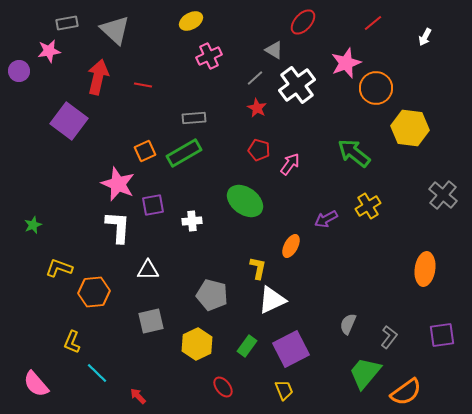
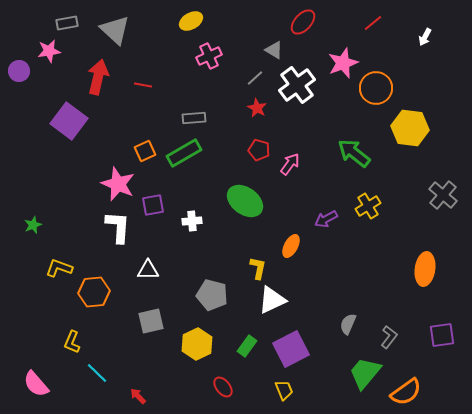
pink star at (346, 63): moved 3 px left
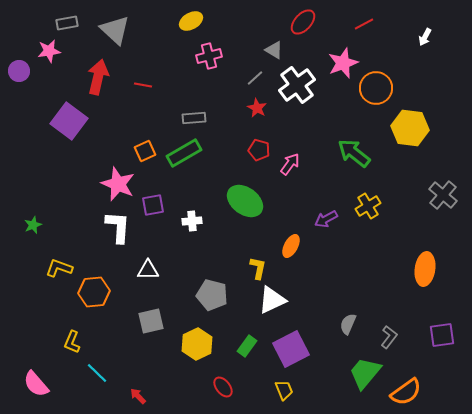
red line at (373, 23): moved 9 px left, 1 px down; rotated 12 degrees clockwise
pink cross at (209, 56): rotated 10 degrees clockwise
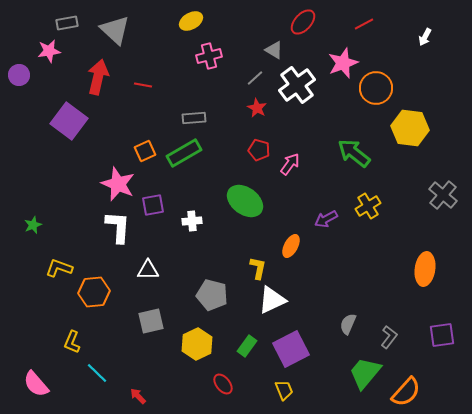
purple circle at (19, 71): moved 4 px down
red ellipse at (223, 387): moved 3 px up
orange semicircle at (406, 392): rotated 12 degrees counterclockwise
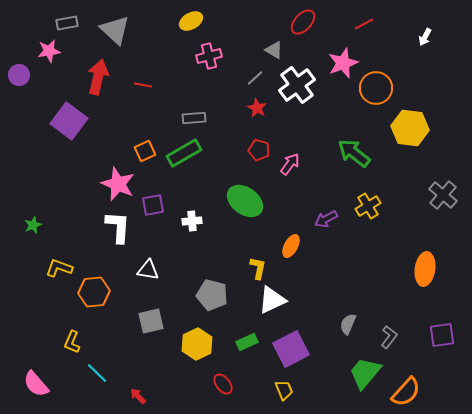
white triangle at (148, 270): rotated 10 degrees clockwise
green rectangle at (247, 346): moved 4 px up; rotated 30 degrees clockwise
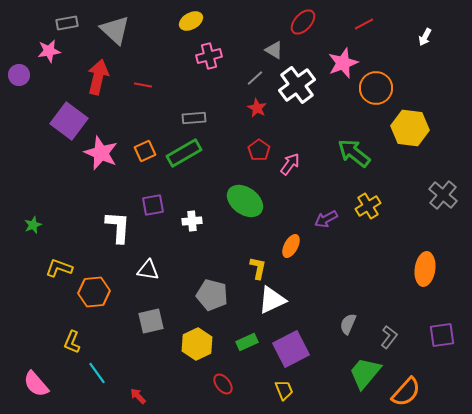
red pentagon at (259, 150): rotated 20 degrees clockwise
pink star at (118, 184): moved 17 px left, 31 px up
cyan line at (97, 373): rotated 10 degrees clockwise
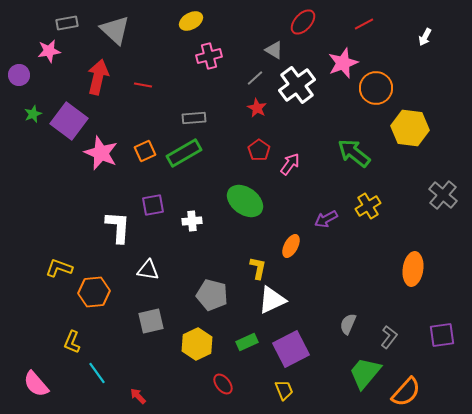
green star at (33, 225): moved 111 px up
orange ellipse at (425, 269): moved 12 px left
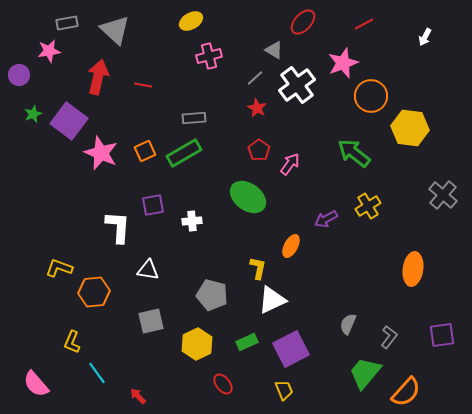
orange circle at (376, 88): moved 5 px left, 8 px down
green ellipse at (245, 201): moved 3 px right, 4 px up
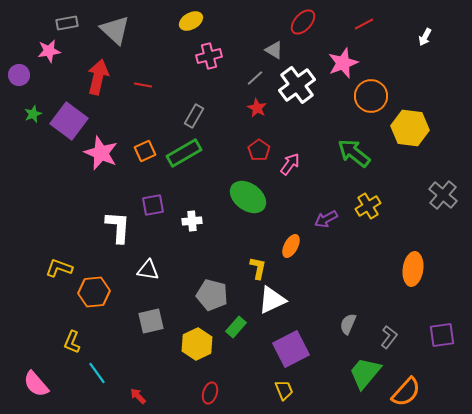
gray rectangle at (194, 118): moved 2 px up; rotated 55 degrees counterclockwise
green rectangle at (247, 342): moved 11 px left, 15 px up; rotated 25 degrees counterclockwise
red ellipse at (223, 384): moved 13 px left, 9 px down; rotated 55 degrees clockwise
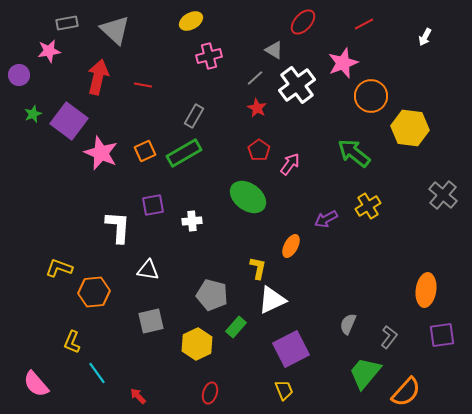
orange ellipse at (413, 269): moved 13 px right, 21 px down
